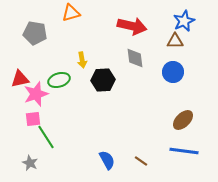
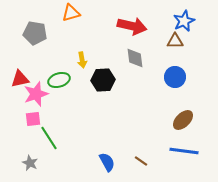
blue circle: moved 2 px right, 5 px down
green line: moved 3 px right, 1 px down
blue semicircle: moved 2 px down
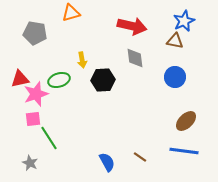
brown triangle: rotated 12 degrees clockwise
brown ellipse: moved 3 px right, 1 px down
brown line: moved 1 px left, 4 px up
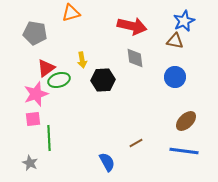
red triangle: moved 26 px right, 11 px up; rotated 24 degrees counterclockwise
green line: rotated 30 degrees clockwise
brown line: moved 4 px left, 14 px up; rotated 64 degrees counterclockwise
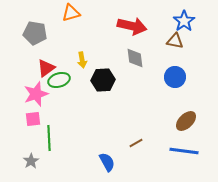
blue star: rotated 10 degrees counterclockwise
gray star: moved 1 px right, 2 px up; rotated 14 degrees clockwise
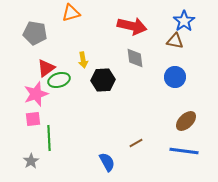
yellow arrow: moved 1 px right
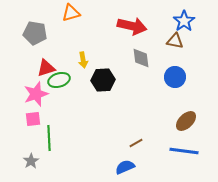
gray diamond: moved 6 px right
red triangle: rotated 18 degrees clockwise
blue semicircle: moved 18 px right, 5 px down; rotated 84 degrees counterclockwise
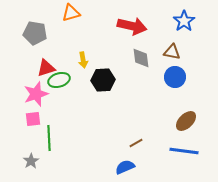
brown triangle: moved 3 px left, 11 px down
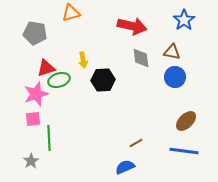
blue star: moved 1 px up
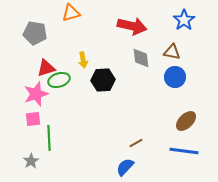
blue semicircle: rotated 24 degrees counterclockwise
